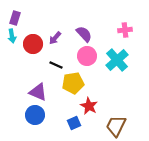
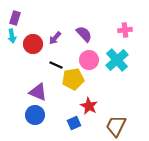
pink circle: moved 2 px right, 4 px down
yellow pentagon: moved 4 px up
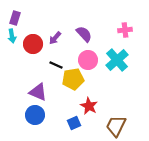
pink circle: moved 1 px left
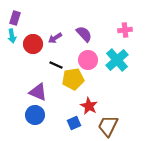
purple arrow: rotated 16 degrees clockwise
brown trapezoid: moved 8 px left
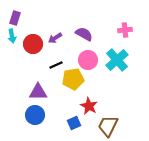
purple semicircle: rotated 18 degrees counterclockwise
black line: rotated 48 degrees counterclockwise
purple triangle: rotated 24 degrees counterclockwise
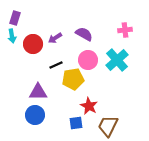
blue square: moved 2 px right; rotated 16 degrees clockwise
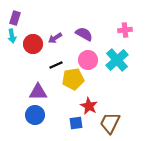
brown trapezoid: moved 2 px right, 3 px up
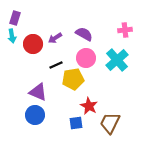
pink circle: moved 2 px left, 2 px up
purple triangle: rotated 24 degrees clockwise
